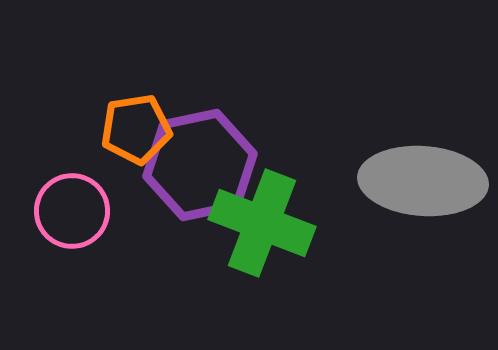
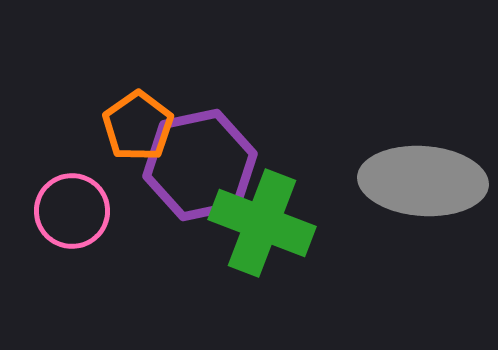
orange pentagon: moved 2 px right, 3 px up; rotated 26 degrees counterclockwise
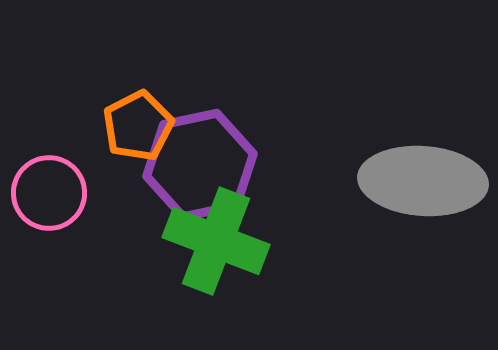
orange pentagon: rotated 8 degrees clockwise
pink circle: moved 23 px left, 18 px up
green cross: moved 46 px left, 18 px down
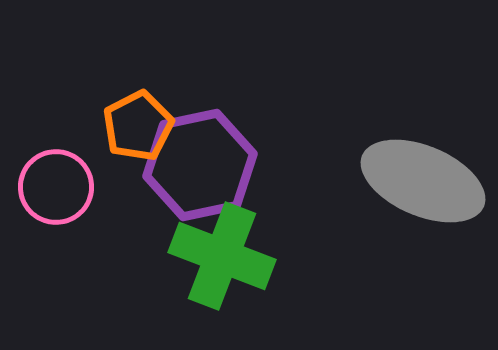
gray ellipse: rotated 19 degrees clockwise
pink circle: moved 7 px right, 6 px up
green cross: moved 6 px right, 15 px down
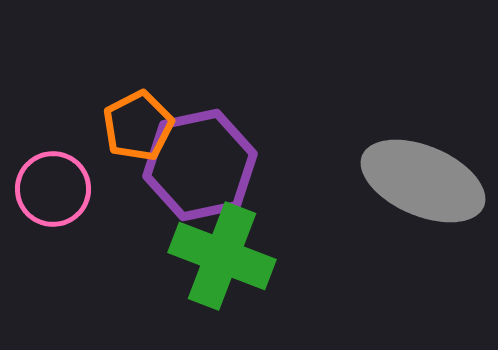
pink circle: moved 3 px left, 2 px down
